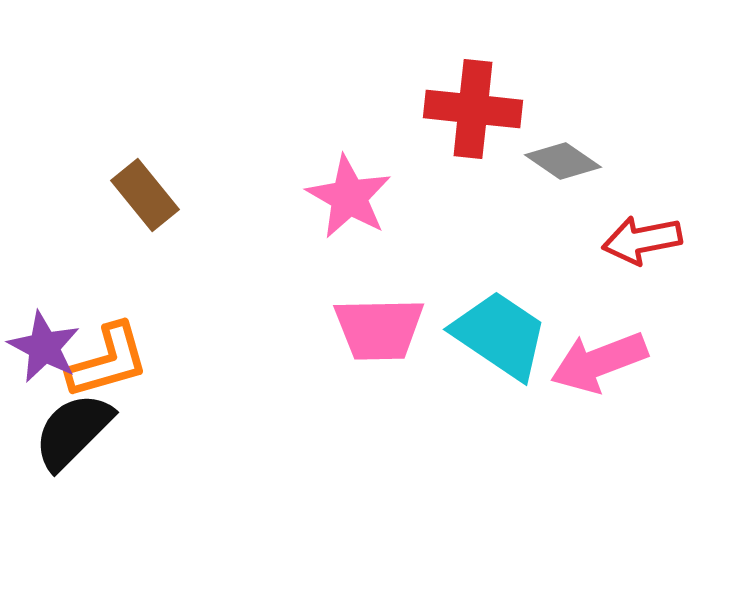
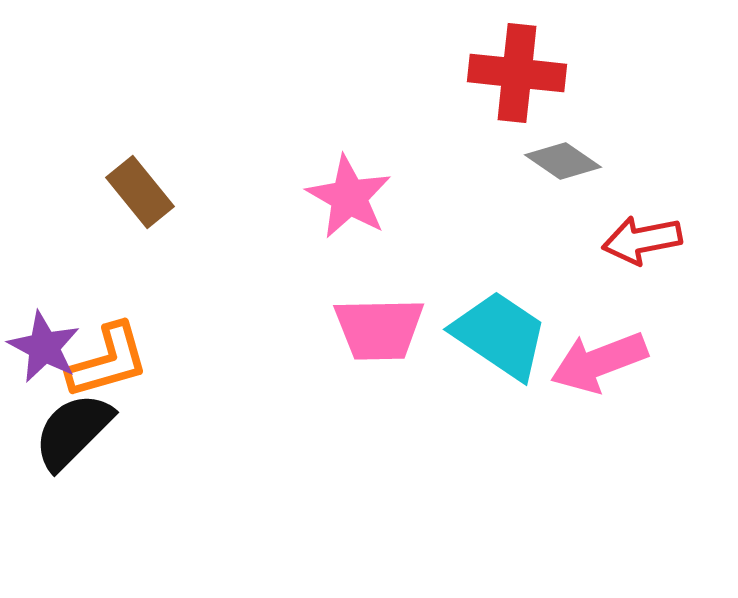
red cross: moved 44 px right, 36 px up
brown rectangle: moved 5 px left, 3 px up
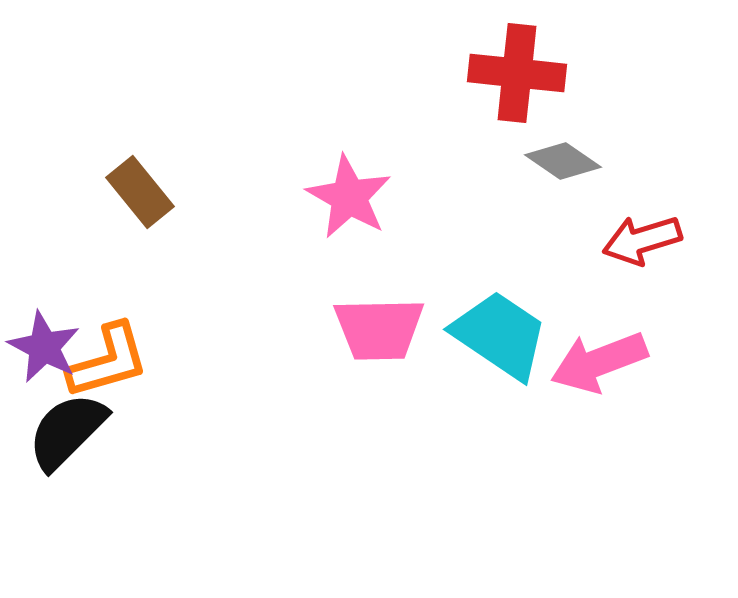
red arrow: rotated 6 degrees counterclockwise
black semicircle: moved 6 px left
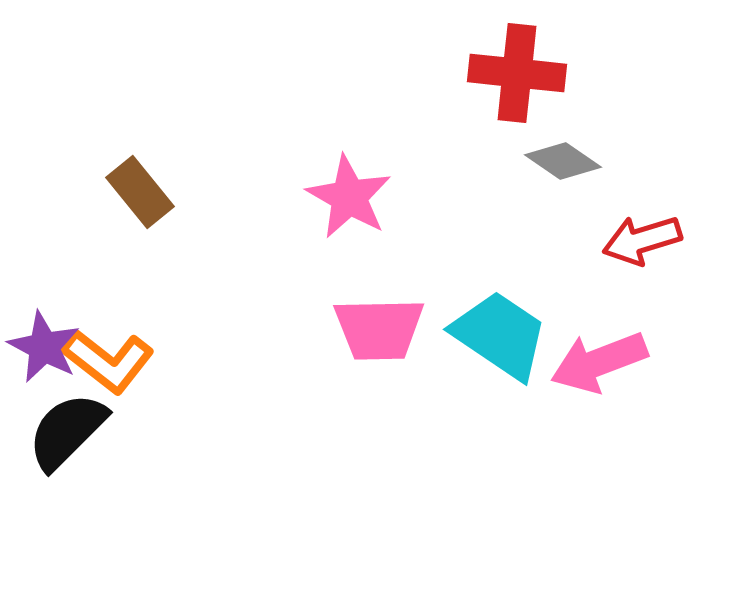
orange L-shape: rotated 54 degrees clockwise
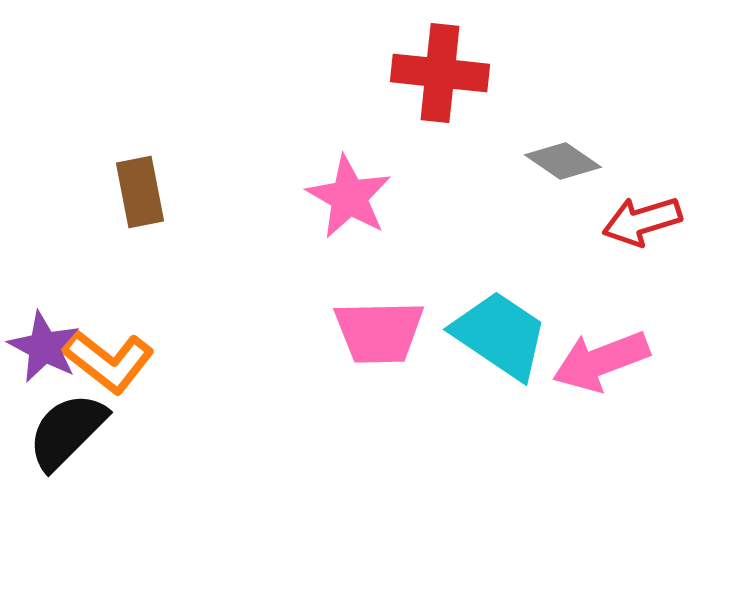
red cross: moved 77 px left
brown rectangle: rotated 28 degrees clockwise
red arrow: moved 19 px up
pink trapezoid: moved 3 px down
pink arrow: moved 2 px right, 1 px up
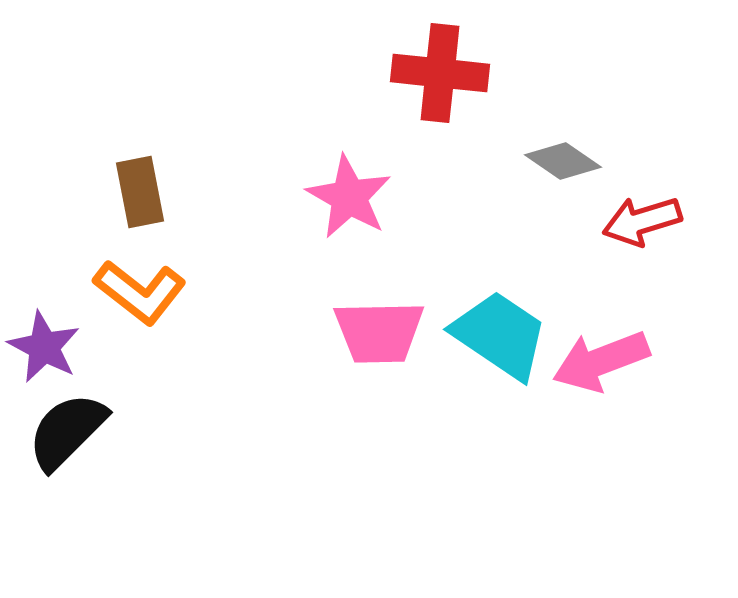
orange L-shape: moved 32 px right, 69 px up
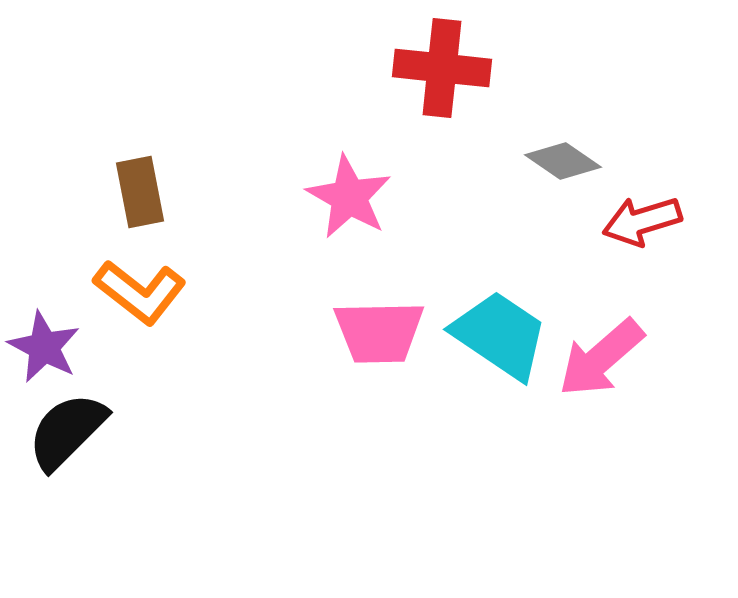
red cross: moved 2 px right, 5 px up
pink arrow: moved 3 px up; rotated 20 degrees counterclockwise
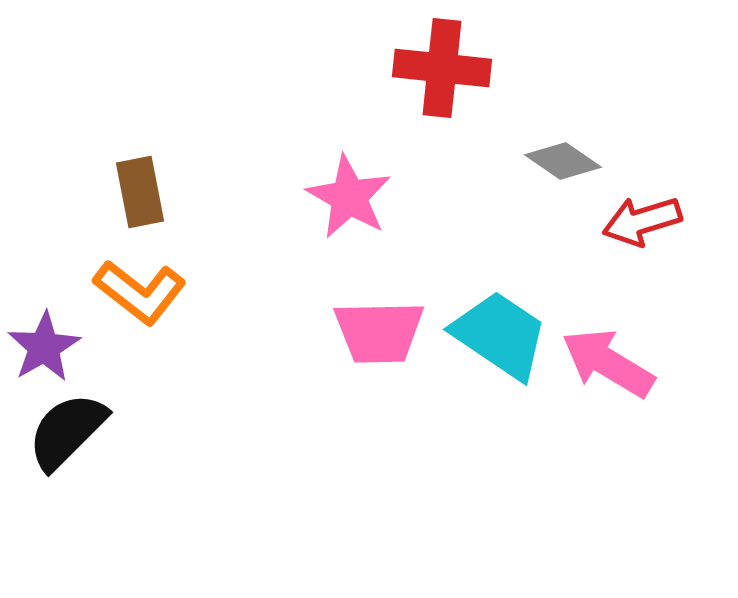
purple star: rotated 14 degrees clockwise
pink arrow: moved 7 px right, 5 px down; rotated 72 degrees clockwise
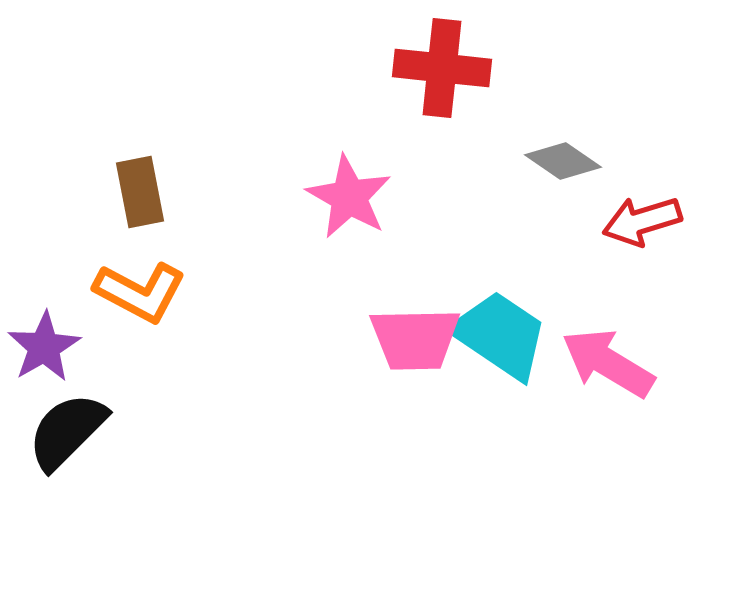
orange L-shape: rotated 10 degrees counterclockwise
pink trapezoid: moved 36 px right, 7 px down
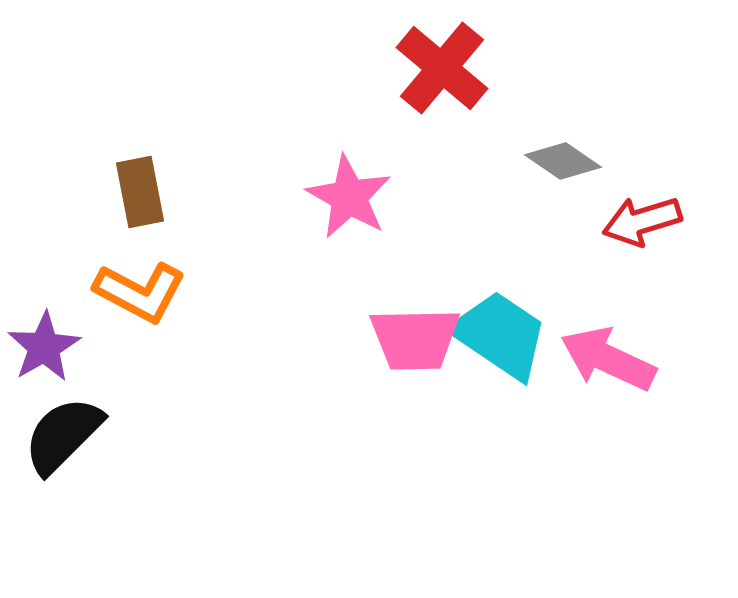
red cross: rotated 34 degrees clockwise
pink arrow: moved 4 px up; rotated 6 degrees counterclockwise
black semicircle: moved 4 px left, 4 px down
